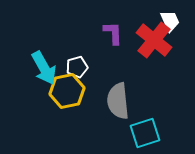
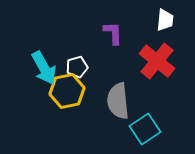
white trapezoid: moved 5 px left, 1 px up; rotated 30 degrees clockwise
red cross: moved 3 px right, 21 px down
cyan square: moved 4 px up; rotated 16 degrees counterclockwise
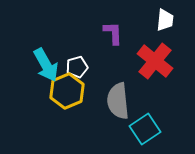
red cross: moved 2 px left
cyan arrow: moved 2 px right, 3 px up
yellow hexagon: rotated 12 degrees counterclockwise
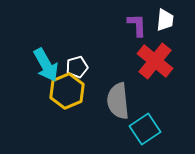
purple L-shape: moved 24 px right, 8 px up
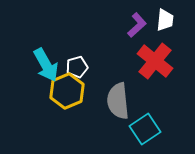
purple L-shape: rotated 50 degrees clockwise
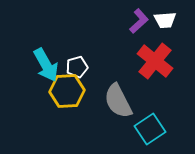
white trapezoid: rotated 80 degrees clockwise
purple L-shape: moved 2 px right, 4 px up
yellow hexagon: rotated 20 degrees clockwise
gray semicircle: rotated 21 degrees counterclockwise
cyan square: moved 5 px right
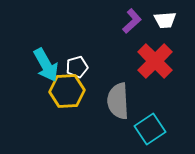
purple L-shape: moved 7 px left
red cross: rotated 6 degrees clockwise
gray semicircle: rotated 24 degrees clockwise
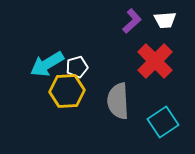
cyan arrow: moved 1 px right, 1 px up; rotated 88 degrees clockwise
cyan square: moved 13 px right, 7 px up
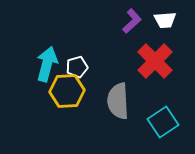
cyan arrow: rotated 136 degrees clockwise
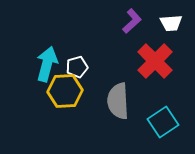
white trapezoid: moved 6 px right, 3 px down
yellow hexagon: moved 2 px left
